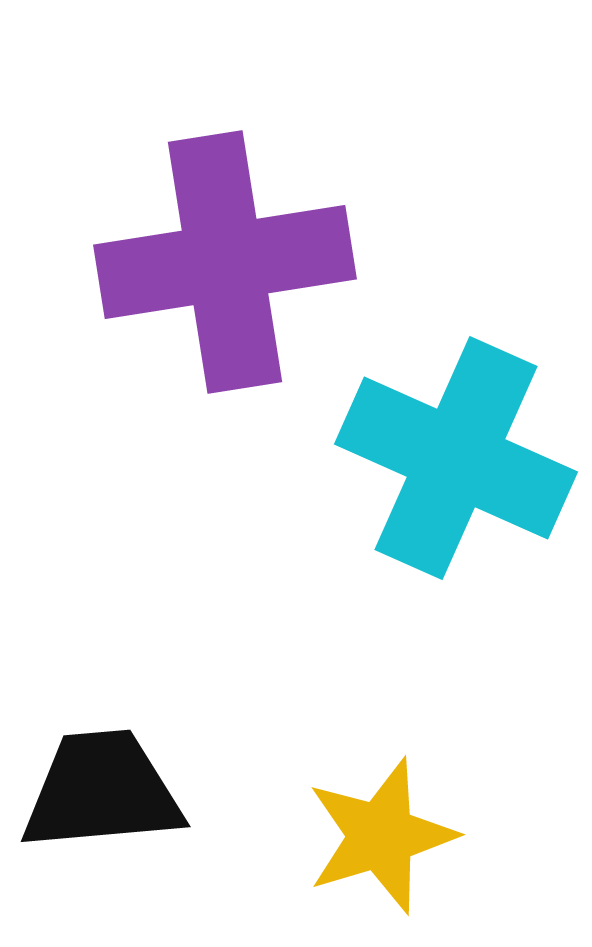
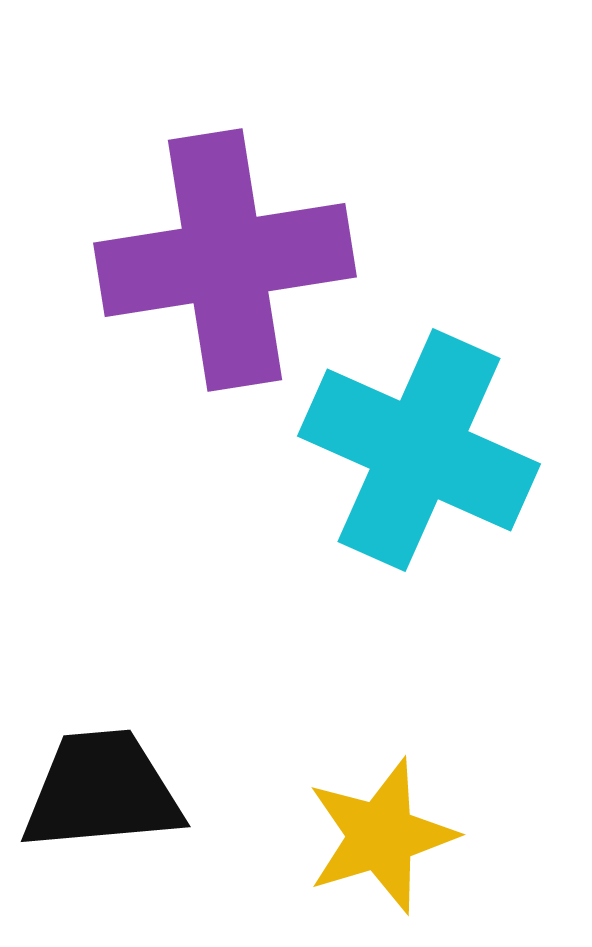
purple cross: moved 2 px up
cyan cross: moved 37 px left, 8 px up
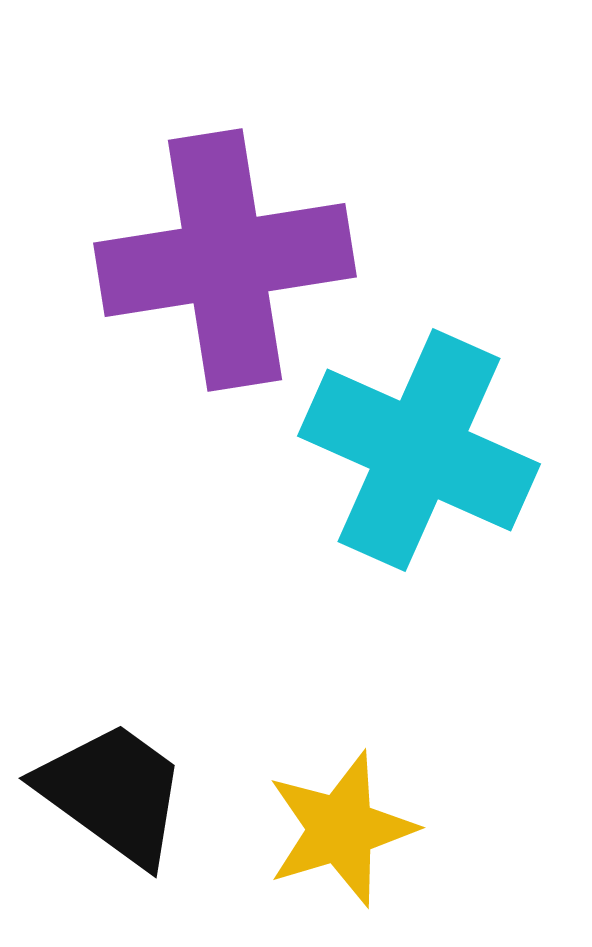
black trapezoid: moved 11 px right, 2 px down; rotated 41 degrees clockwise
yellow star: moved 40 px left, 7 px up
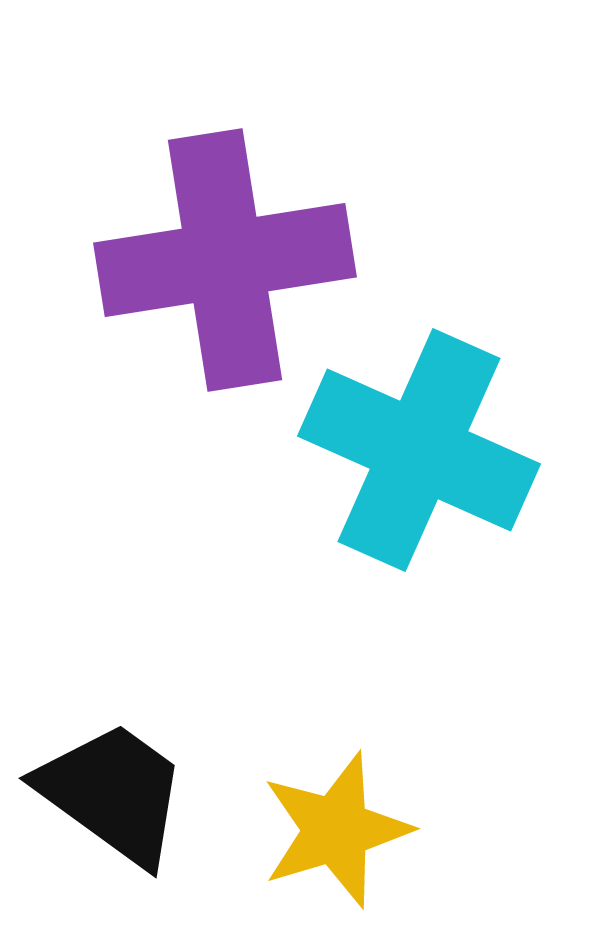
yellow star: moved 5 px left, 1 px down
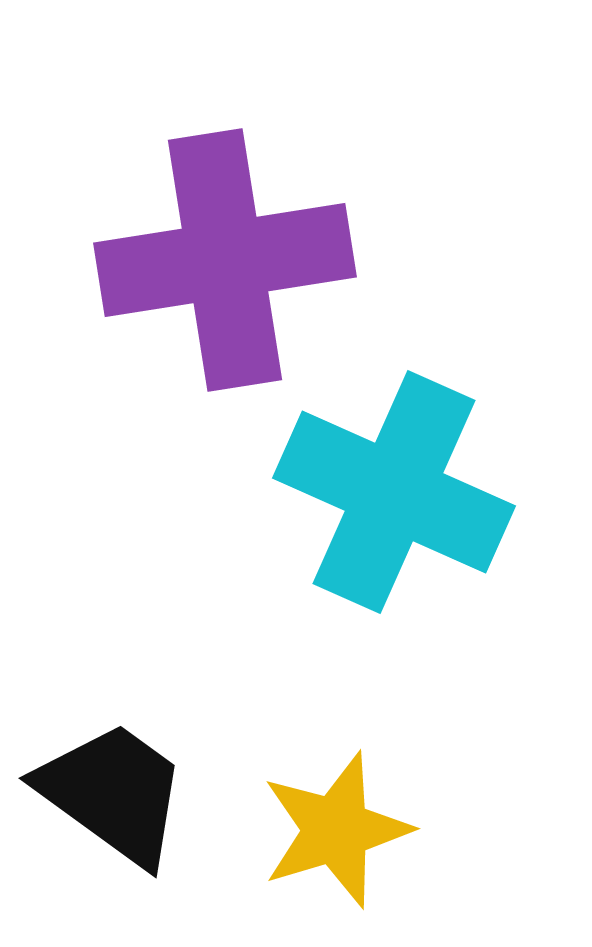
cyan cross: moved 25 px left, 42 px down
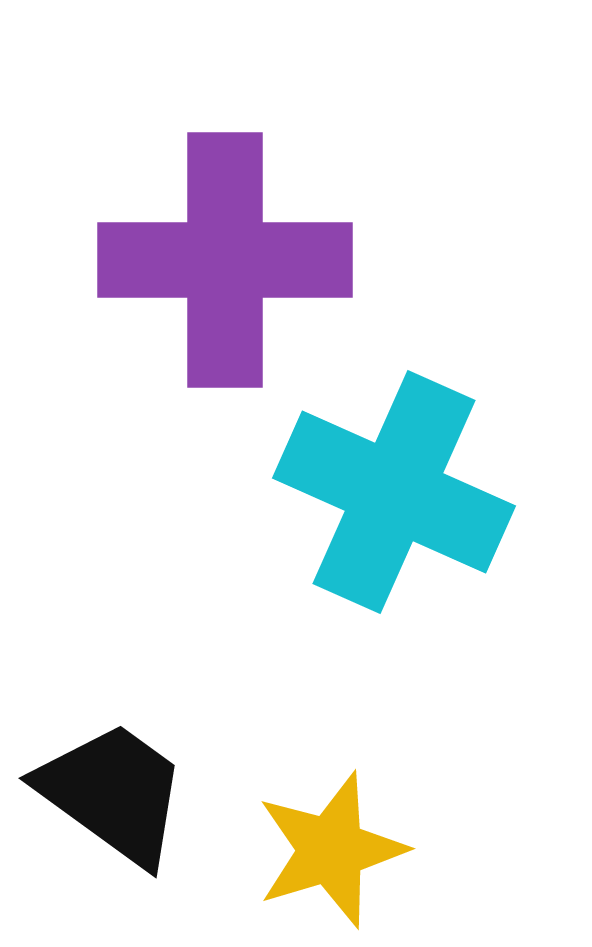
purple cross: rotated 9 degrees clockwise
yellow star: moved 5 px left, 20 px down
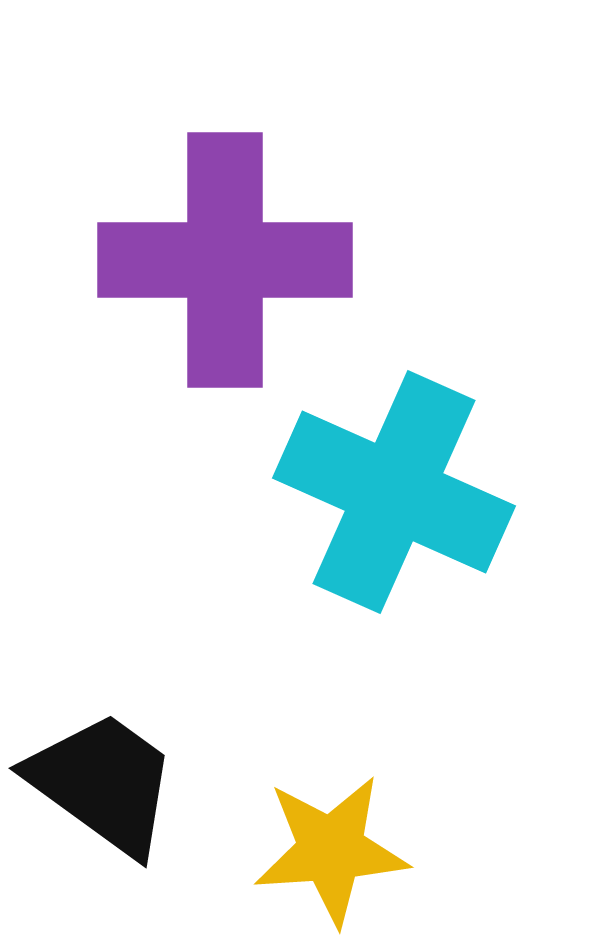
black trapezoid: moved 10 px left, 10 px up
yellow star: rotated 13 degrees clockwise
